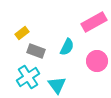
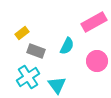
cyan semicircle: moved 1 px up
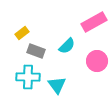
cyan semicircle: rotated 18 degrees clockwise
cyan cross: rotated 35 degrees clockwise
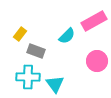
pink rectangle: moved 1 px up
yellow rectangle: moved 2 px left, 1 px down; rotated 16 degrees counterclockwise
cyan semicircle: moved 10 px up
cyan triangle: moved 2 px left, 1 px up
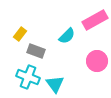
pink rectangle: moved 1 px right, 1 px up
cyan cross: rotated 20 degrees clockwise
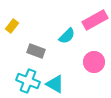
yellow rectangle: moved 8 px left, 8 px up
pink circle: moved 3 px left, 1 px down
cyan cross: moved 4 px down
cyan triangle: rotated 24 degrees counterclockwise
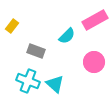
cyan triangle: rotated 12 degrees clockwise
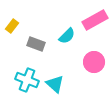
gray rectangle: moved 7 px up
cyan cross: moved 1 px left, 1 px up
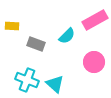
yellow rectangle: rotated 56 degrees clockwise
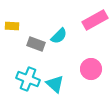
cyan semicircle: moved 8 px left
pink circle: moved 3 px left, 7 px down
cyan cross: moved 1 px right, 1 px up
